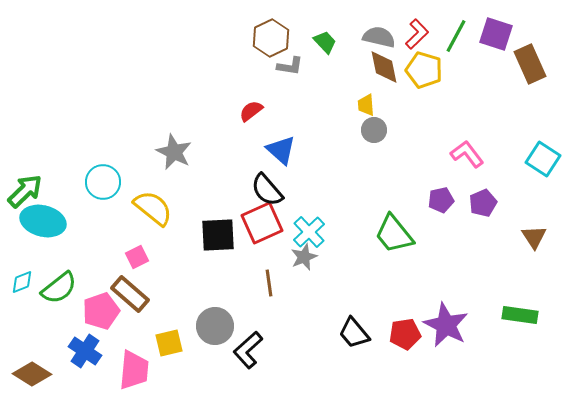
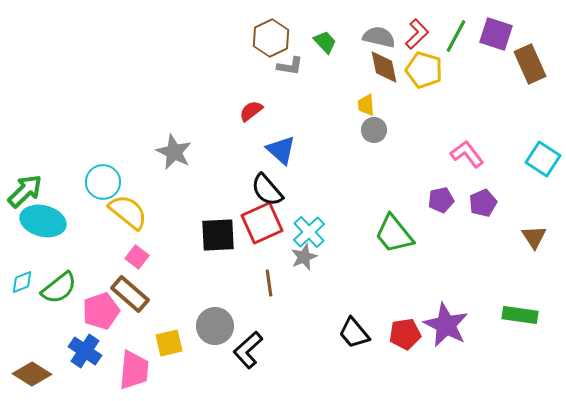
yellow semicircle at (153, 208): moved 25 px left, 4 px down
pink square at (137, 257): rotated 25 degrees counterclockwise
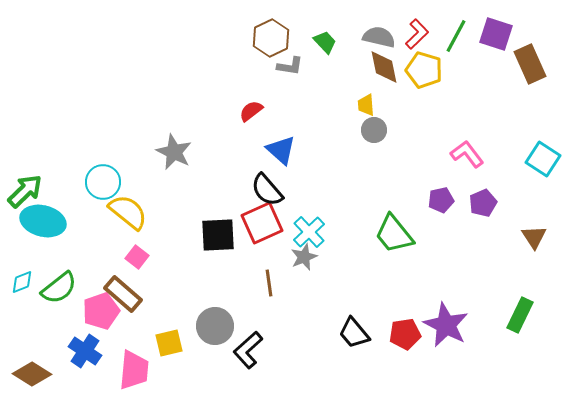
brown rectangle at (130, 294): moved 7 px left
green rectangle at (520, 315): rotated 72 degrees counterclockwise
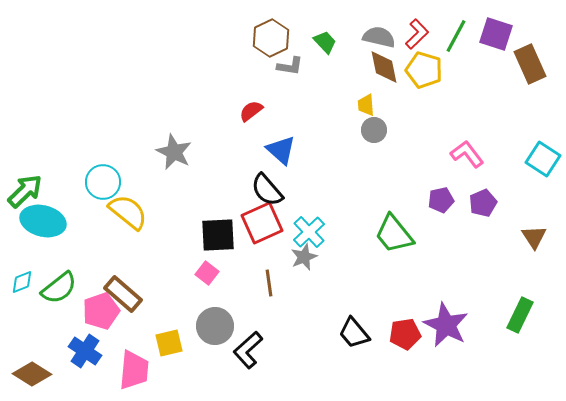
pink square at (137, 257): moved 70 px right, 16 px down
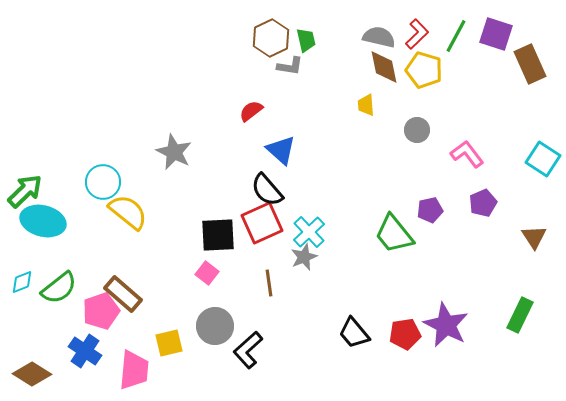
green trapezoid at (325, 42): moved 19 px left, 2 px up; rotated 30 degrees clockwise
gray circle at (374, 130): moved 43 px right
purple pentagon at (441, 200): moved 11 px left, 10 px down
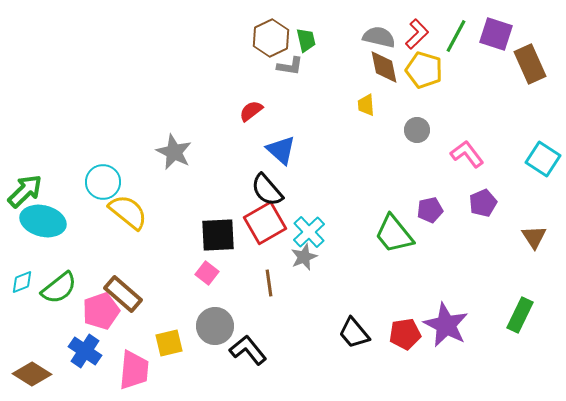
red square at (262, 223): moved 3 px right; rotated 6 degrees counterclockwise
black L-shape at (248, 350): rotated 93 degrees clockwise
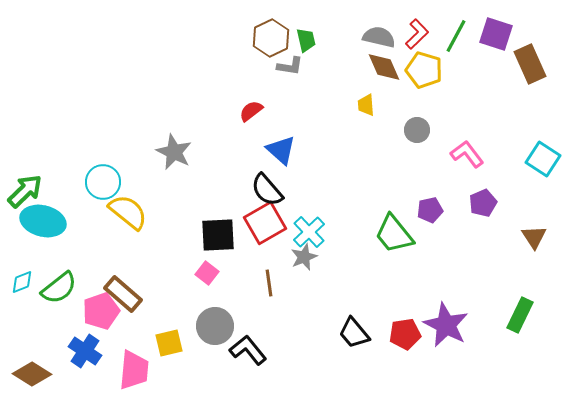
brown diamond at (384, 67): rotated 12 degrees counterclockwise
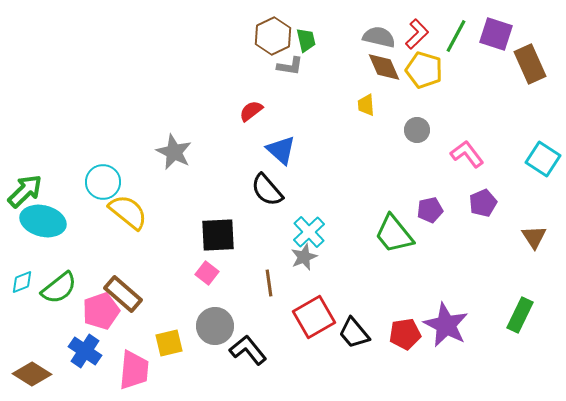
brown hexagon at (271, 38): moved 2 px right, 2 px up
red square at (265, 223): moved 49 px right, 94 px down
